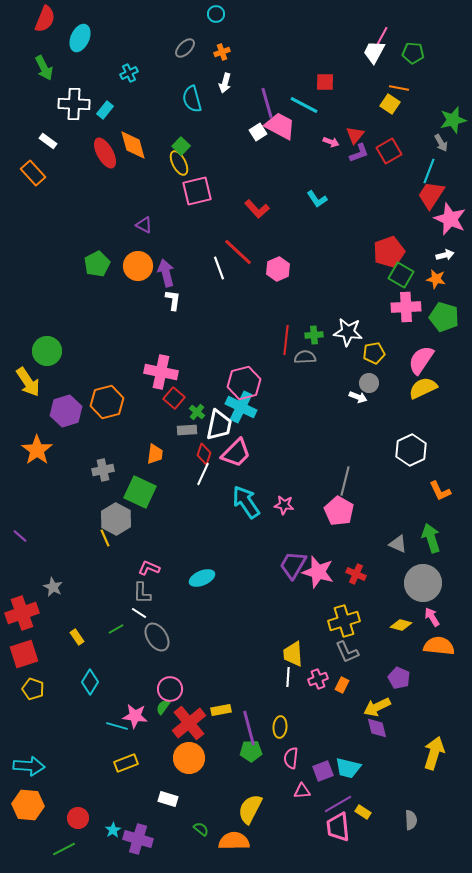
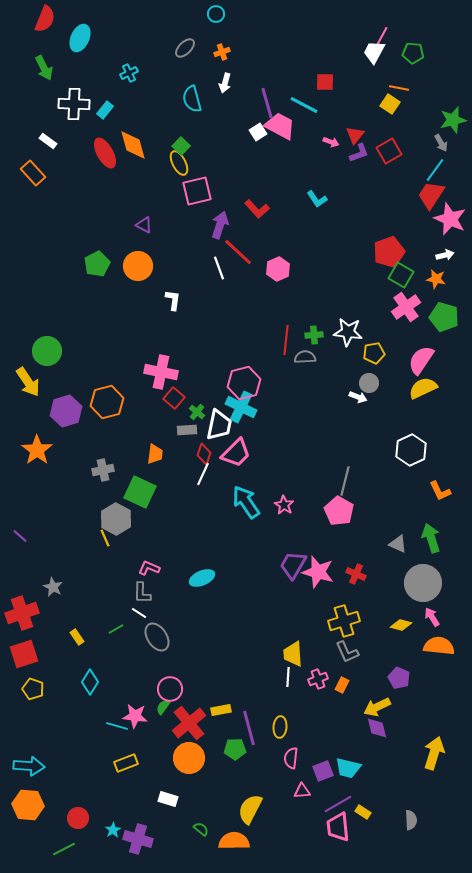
cyan line at (429, 171): moved 6 px right, 1 px up; rotated 15 degrees clockwise
purple arrow at (166, 273): moved 54 px right, 48 px up; rotated 32 degrees clockwise
pink cross at (406, 307): rotated 32 degrees counterclockwise
pink star at (284, 505): rotated 24 degrees clockwise
green pentagon at (251, 751): moved 16 px left, 2 px up
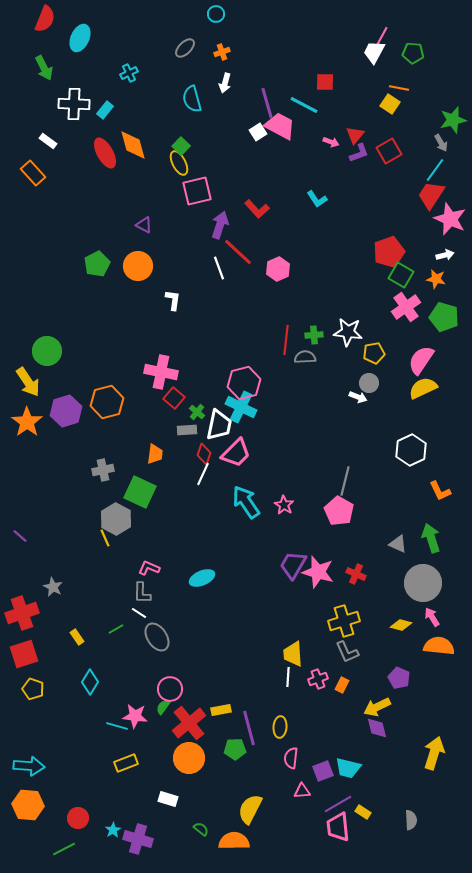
orange star at (37, 450): moved 10 px left, 28 px up
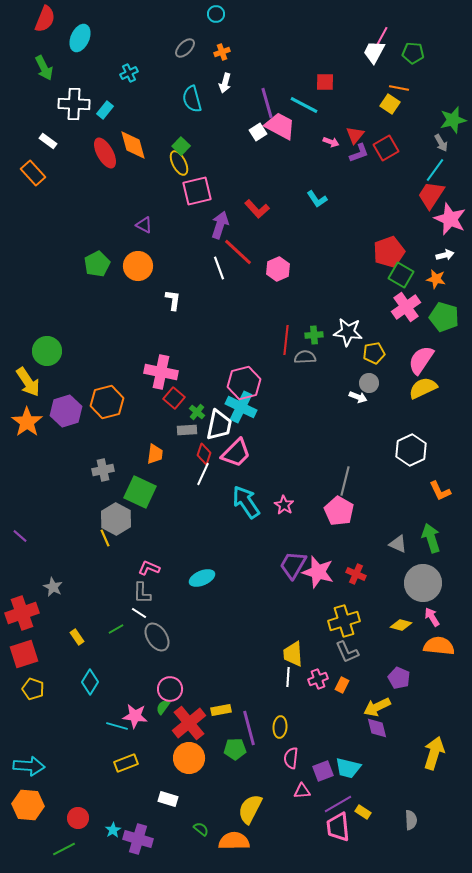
red square at (389, 151): moved 3 px left, 3 px up
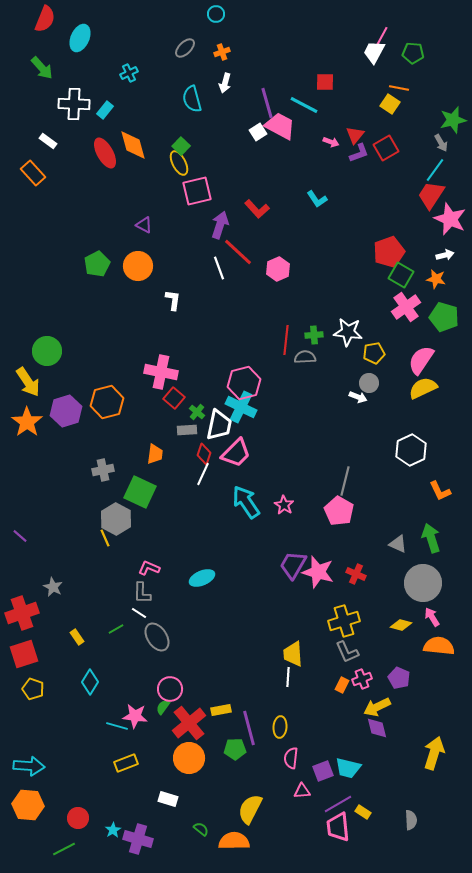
green arrow at (44, 68): moved 2 px left; rotated 15 degrees counterclockwise
pink cross at (318, 679): moved 44 px right
